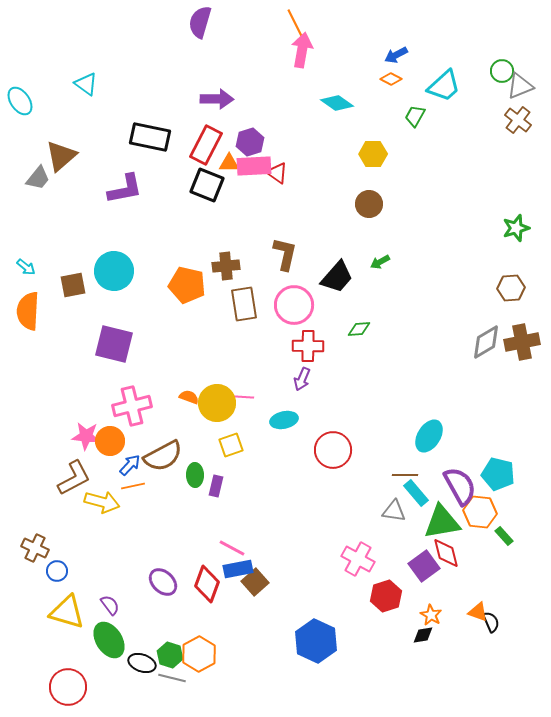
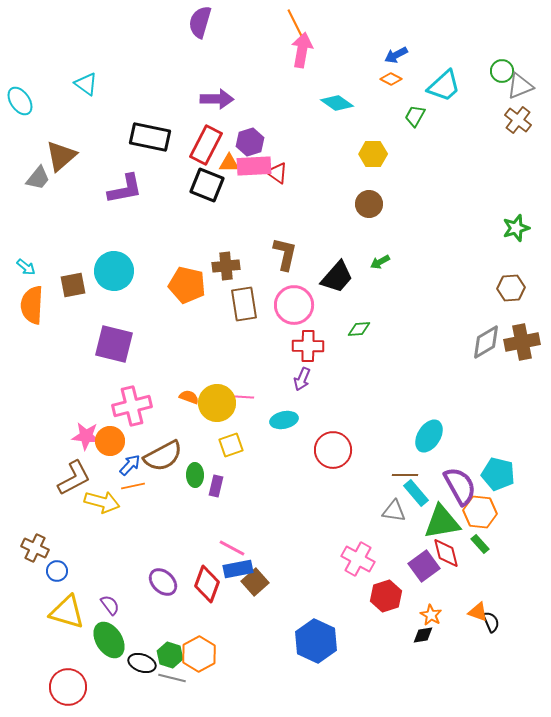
orange semicircle at (28, 311): moved 4 px right, 6 px up
green rectangle at (504, 536): moved 24 px left, 8 px down
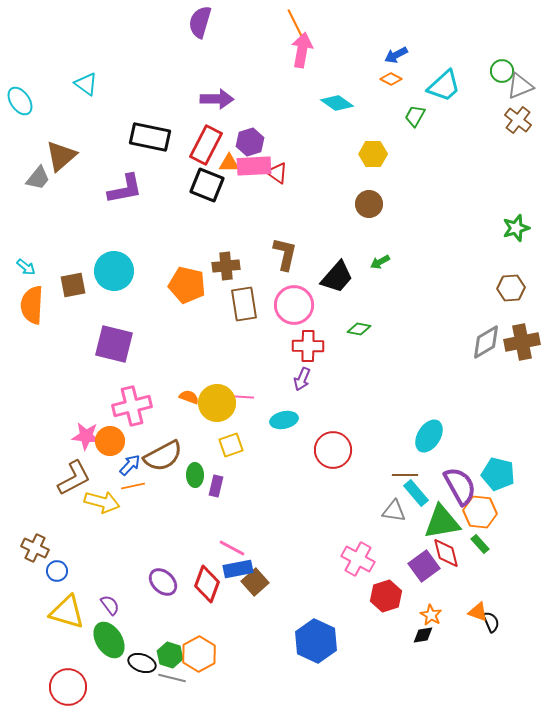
green diamond at (359, 329): rotated 15 degrees clockwise
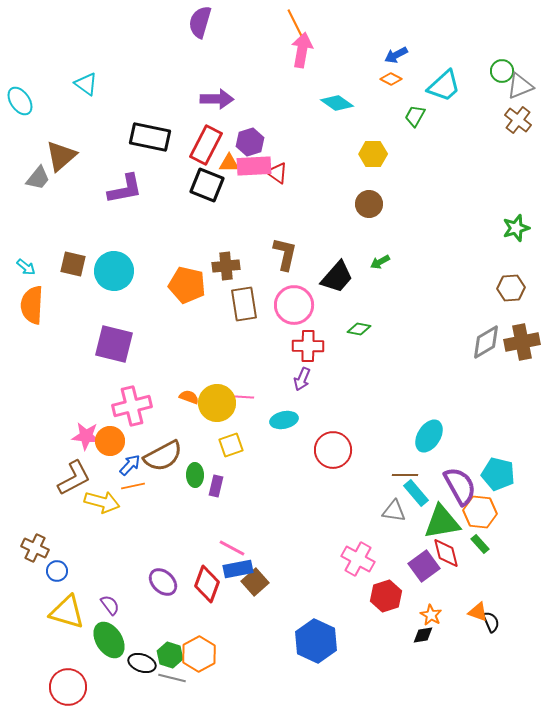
brown square at (73, 285): moved 21 px up; rotated 24 degrees clockwise
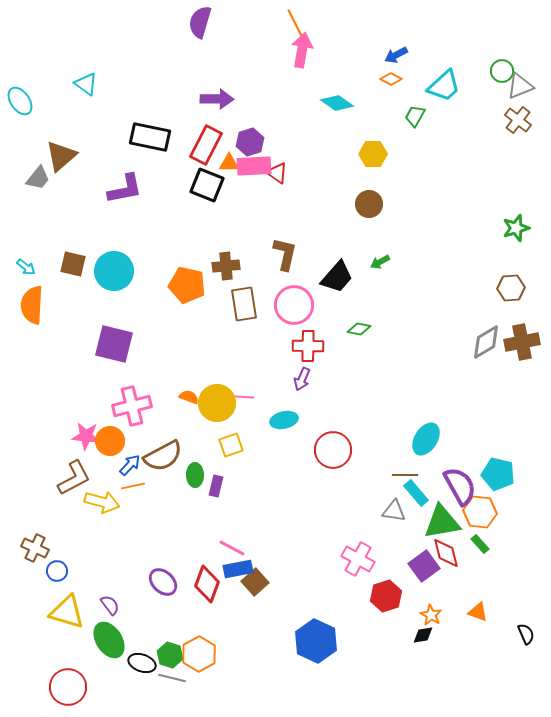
cyan ellipse at (429, 436): moved 3 px left, 3 px down
black semicircle at (491, 622): moved 35 px right, 12 px down
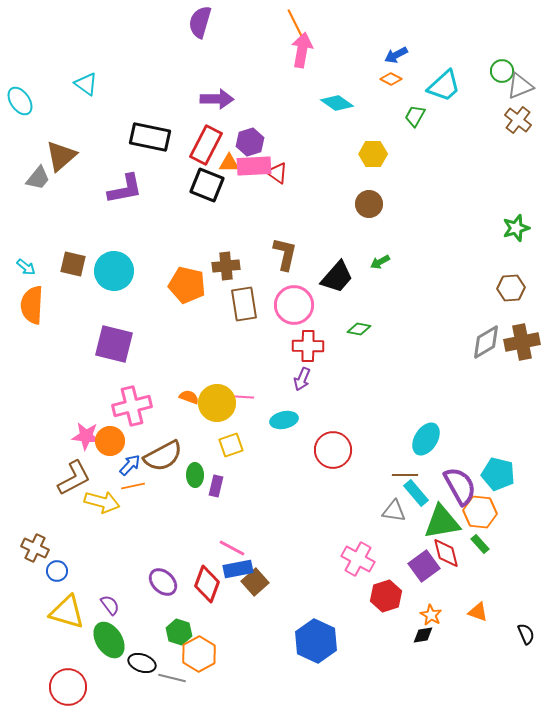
green hexagon at (170, 655): moved 9 px right, 23 px up
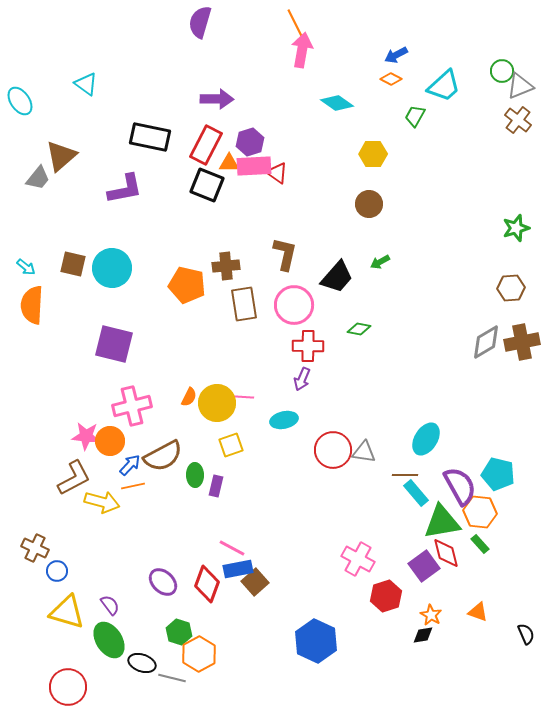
cyan circle at (114, 271): moved 2 px left, 3 px up
orange semicircle at (189, 397): rotated 96 degrees clockwise
gray triangle at (394, 511): moved 30 px left, 59 px up
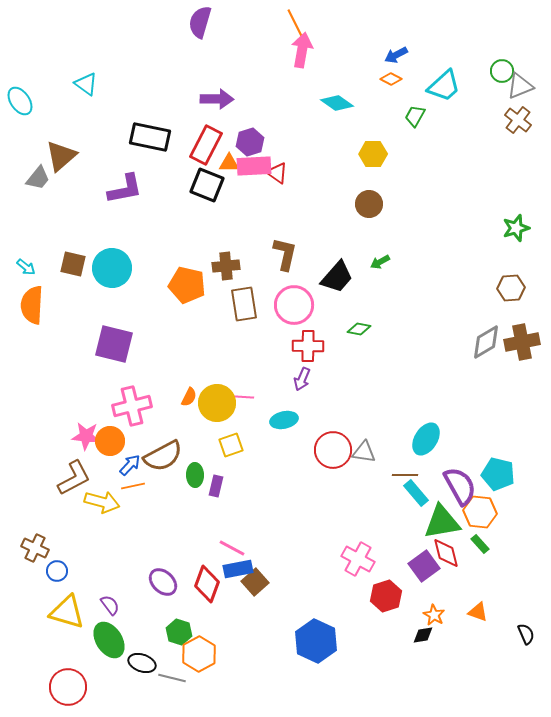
orange star at (431, 615): moved 3 px right
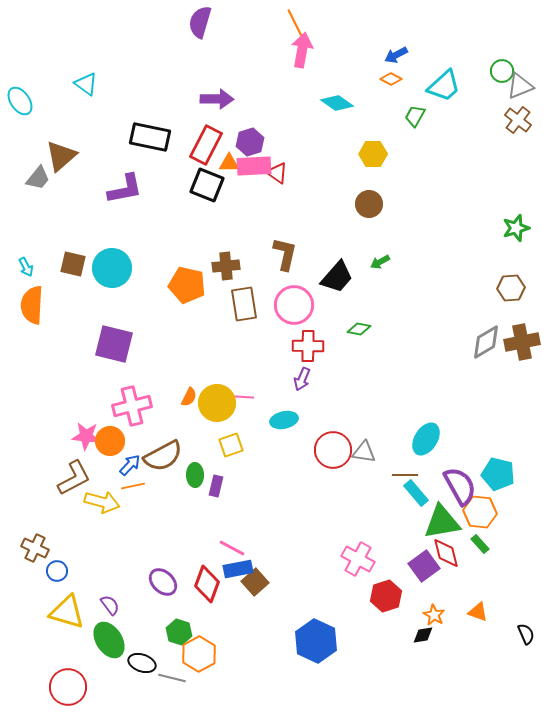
cyan arrow at (26, 267): rotated 24 degrees clockwise
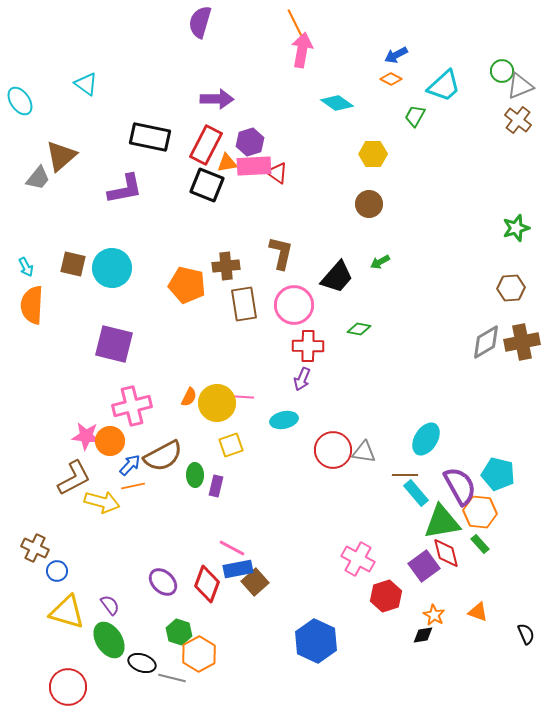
orange triangle at (229, 163): moved 2 px left; rotated 10 degrees counterclockwise
brown L-shape at (285, 254): moved 4 px left, 1 px up
